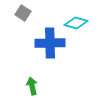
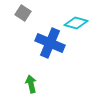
blue cross: rotated 24 degrees clockwise
green arrow: moved 1 px left, 2 px up
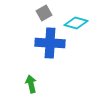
gray square: moved 21 px right; rotated 28 degrees clockwise
blue cross: rotated 20 degrees counterclockwise
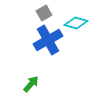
blue cross: moved 2 px left, 3 px up; rotated 32 degrees counterclockwise
green arrow: rotated 54 degrees clockwise
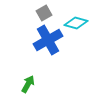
green arrow: moved 3 px left; rotated 12 degrees counterclockwise
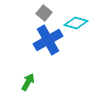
gray square: rotated 21 degrees counterclockwise
green arrow: moved 2 px up
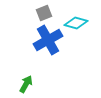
gray square: rotated 28 degrees clockwise
green arrow: moved 2 px left, 2 px down
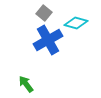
gray square: rotated 28 degrees counterclockwise
green arrow: rotated 66 degrees counterclockwise
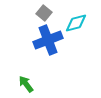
cyan diamond: rotated 30 degrees counterclockwise
blue cross: rotated 8 degrees clockwise
